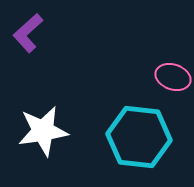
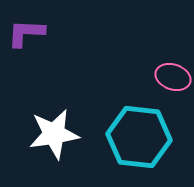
purple L-shape: moved 2 px left; rotated 45 degrees clockwise
white star: moved 11 px right, 3 px down
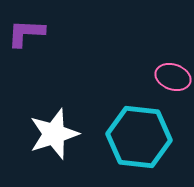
white star: rotated 9 degrees counterclockwise
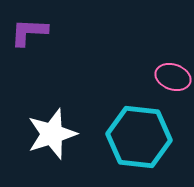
purple L-shape: moved 3 px right, 1 px up
white star: moved 2 px left
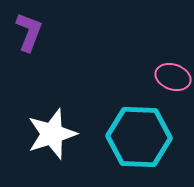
purple L-shape: rotated 108 degrees clockwise
cyan hexagon: rotated 4 degrees counterclockwise
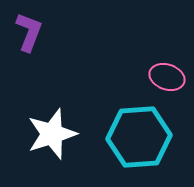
pink ellipse: moved 6 px left
cyan hexagon: rotated 6 degrees counterclockwise
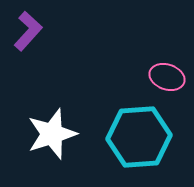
purple L-shape: moved 1 px left, 1 px up; rotated 21 degrees clockwise
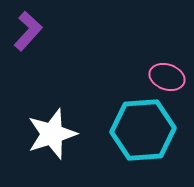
cyan hexagon: moved 4 px right, 7 px up
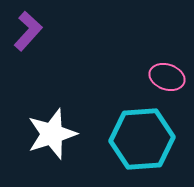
cyan hexagon: moved 1 px left, 9 px down
